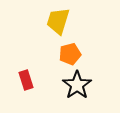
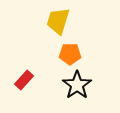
orange pentagon: rotated 15 degrees clockwise
red rectangle: moved 2 px left; rotated 60 degrees clockwise
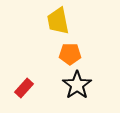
yellow trapezoid: rotated 28 degrees counterclockwise
red rectangle: moved 8 px down
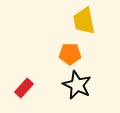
yellow trapezoid: moved 26 px right
black star: rotated 12 degrees counterclockwise
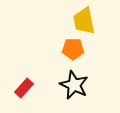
orange pentagon: moved 3 px right, 5 px up
black star: moved 3 px left
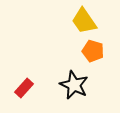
yellow trapezoid: rotated 24 degrees counterclockwise
orange pentagon: moved 20 px right, 2 px down; rotated 15 degrees clockwise
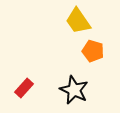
yellow trapezoid: moved 6 px left
black star: moved 5 px down
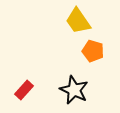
red rectangle: moved 2 px down
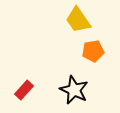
yellow trapezoid: moved 1 px up
orange pentagon: rotated 25 degrees counterclockwise
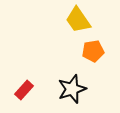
black star: moved 2 px left, 1 px up; rotated 28 degrees clockwise
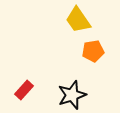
black star: moved 6 px down
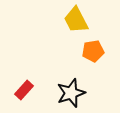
yellow trapezoid: moved 2 px left; rotated 8 degrees clockwise
black star: moved 1 px left, 2 px up
